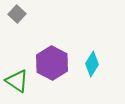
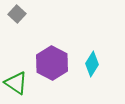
green triangle: moved 1 px left, 2 px down
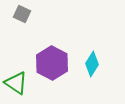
gray square: moved 5 px right; rotated 18 degrees counterclockwise
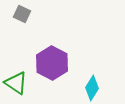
cyan diamond: moved 24 px down
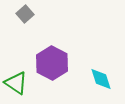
gray square: moved 3 px right; rotated 24 degrees clockwise
cyan diamond: moved 9 px right, 9 px up; rotated 50 degrees counterclockwise
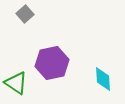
purple hexagon: rotated 20 degrees clockwise
cyan diamond: moved 2 px right; rotated 15 degrees clockwise
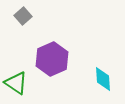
gray square: moved 2 px left, 2 px down
purple hexagon: moved 4 px up; rotated 12 degrees counterclockwise
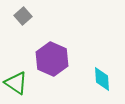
purple hexagon: rotated 12 degrees counterclockwise
cyan diamond: moved 1 px left
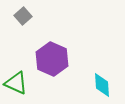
cyan diamond: moved 6 px down
green triangle: rotated 10 degrees counterclockwise
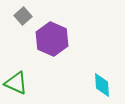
purple hexagon: moved 20 px up
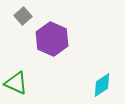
cyan diamond: rotated 60 degrees clockwise
